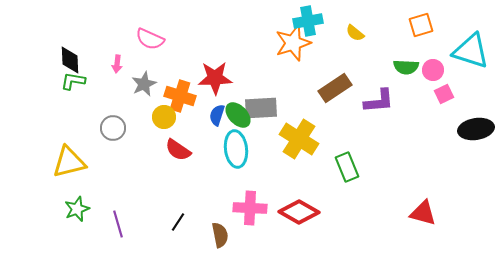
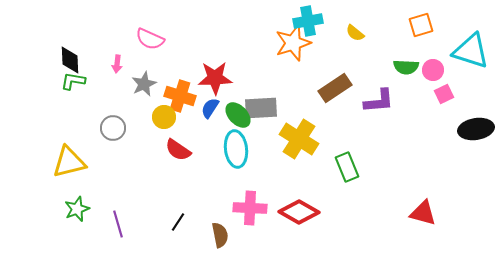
blue semicircle: moved 7 px left, 7 px up; rotated 15 degrees clockwise
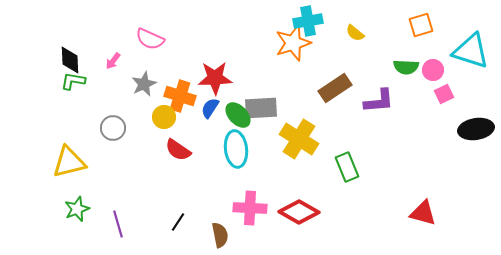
pink arrow: moved 4 px left, 3 px up; rotated 30 degrees clockwise
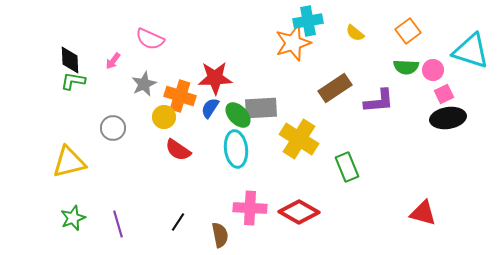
orange square: moved 13 px left, 6 px down; rotated 20 degrees counterclockwise
black ellipse: moved 28 px left, 11 px up
green star: moved 4 px left, 9 px down
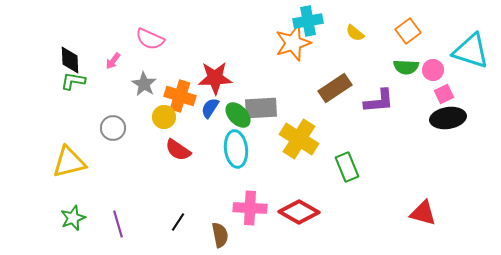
gray star: rotated 15 degrees counterclockwise
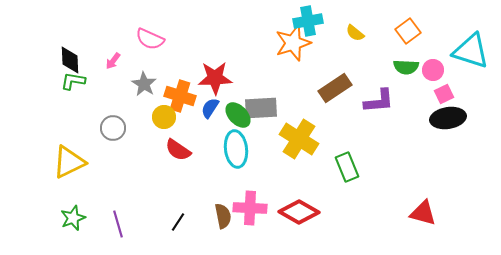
yellow triangle: rotated 12 degrees counterclockwise
brown semicircle: moved 3 px right, 19 px up
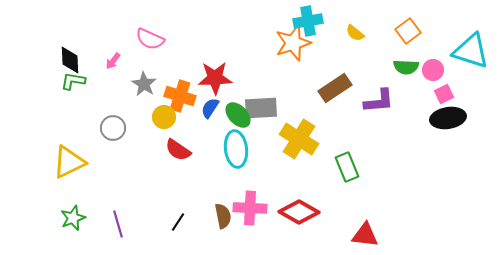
red triangle: moved 58 px left, 22 px down; rotated 8 degrees counterclockwise
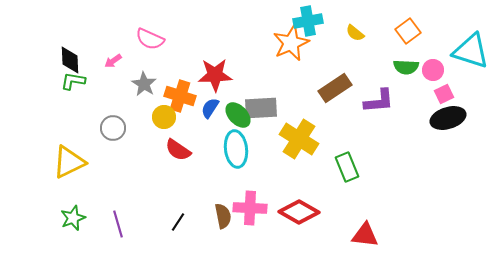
orange star: moved 2 px left; rotated 6 degrees counterclockwise
pink arrow: rotated 18 degrees clockwise
red star: moved 3 px up
black ellipse: rotated 8 degrees counterclockwise
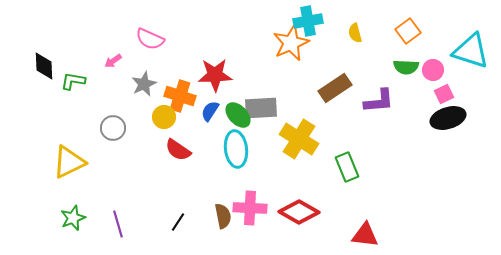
yellow semicircle: rotated 36 degrees clockwise
black diamond: moved 26 px left, 6 px down
gray star: rotated 15 degrees clockwise
blue semicircle: moved 3 px down
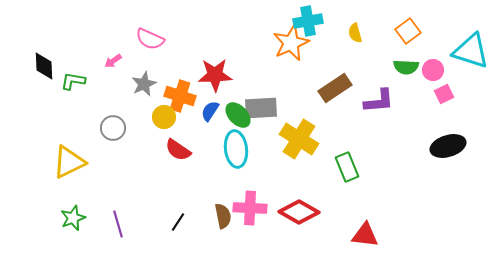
black ellipse: moved 28 px down
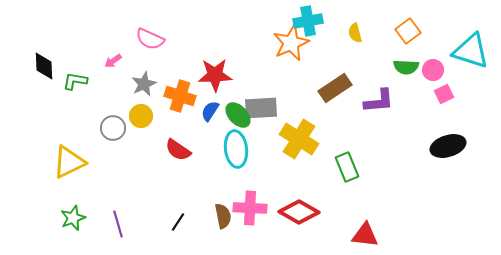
green L-shape: moved 2 px right
yellow circle: moved 23 px left, 1 px up
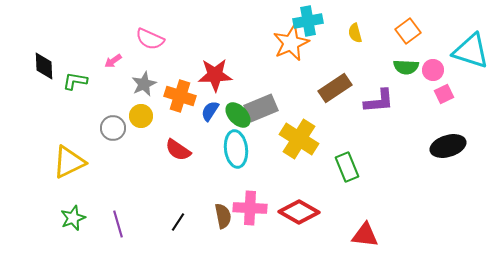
gray rectangle: rotated 20 degrees counterclockwise
